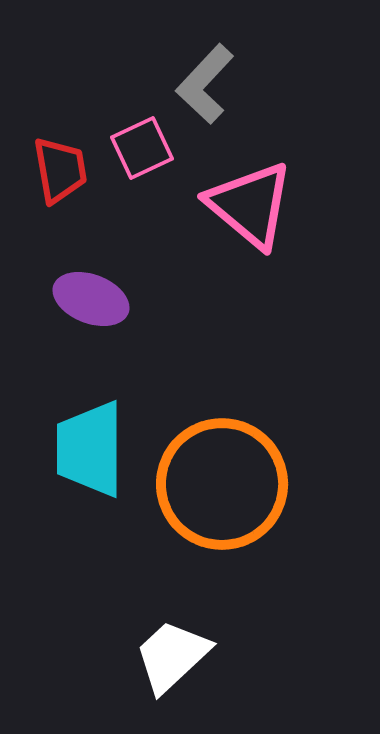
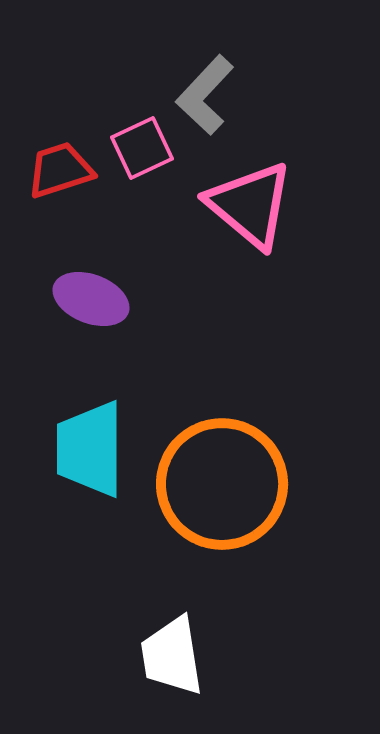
gray L-shape: moved 11 px down
red trapezoid: rotated 98 degrees counterclockwise
white trapezoid: rotated 56 degrees counterclockwise
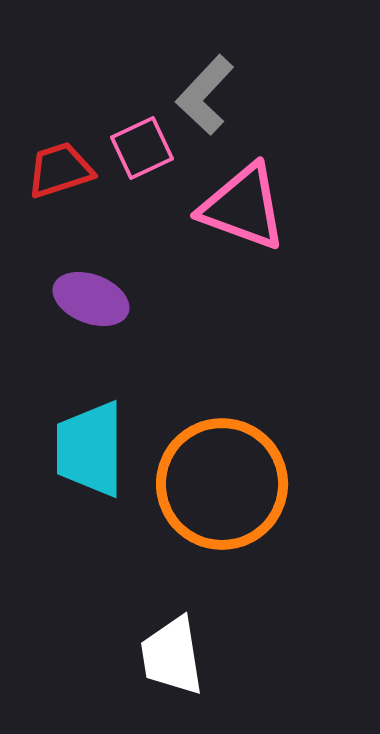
pink triangle: moved 7 px left, 2 px down; rotated 20 degrees counterclockwise
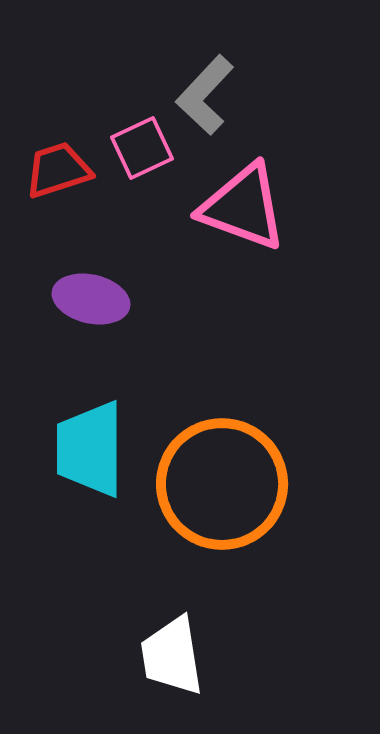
red trapezoid: moved 2 px left
purple ellipse: rotated 8 degrees counterclockwise
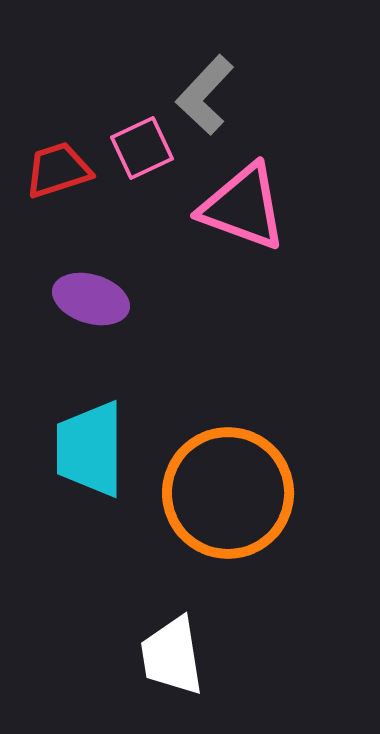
purple ellipse: rotated 4 degrees clockwise
orange circle: moved 6 px right, 9 px down
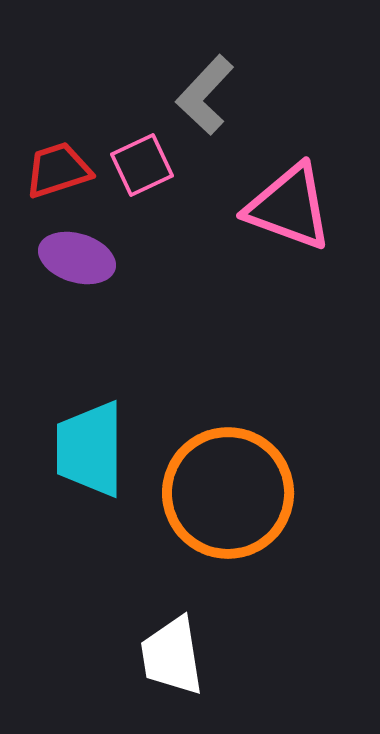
pink square: moved 17 px down
pink triangle: moved 46 px right
purple ellipse: moved 14 px left, 41 px up
